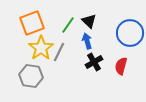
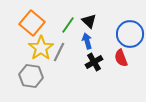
orange square: rotated 30 degrees counterclockwise
blue circle: moved 1 px down
red semicircle: moved 8 px up; rotated 36 degrees counterclockwise
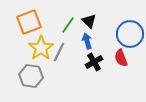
orange square: moved 3 px left, 1 px up; rotated 30 degrees clockwise
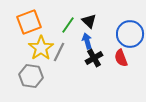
black cross: moved 4 px up
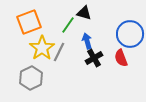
black triangle: moved 5 px left, 8 px up; rotated 28 degrees counterclockwise
yellow star: moved 1 px right
gray hexagon: moved 2 px down; rotated 25 degrees clockwise
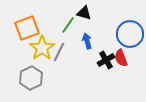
orange square: moved 2 px left, 6 px down
black cross: moved 12 px right, 2 px down
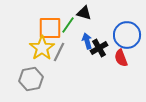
orange square: moved 23 px right; rotated 20 degrees clockwise
blue circle: moved 3 px left, 1 px down
black cross: moved 7 px left, 12 px up
gray hexagon: moved 1 px down; rotated 15 degrees clockwise
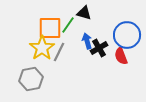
red semicircle: moved 2 px up
